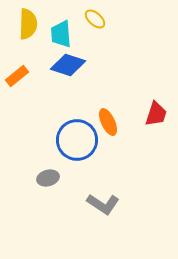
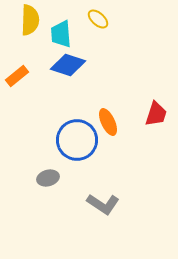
yellow ellipse: moved 3 px right
yellow semicircle: moved 2 px right, 4 px up
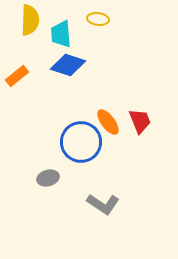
yellow ellipse: rotated 35 degrees counterclockwise
red trapezoid: moved 16 px left, 7 px down; rotated 40 degrees counterclockwise
orange ellipse: rotated 12 degrees counterclockwise
blue circle: moved 4 px right, 2 px down
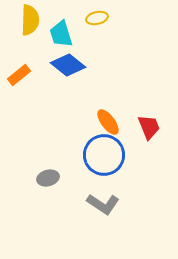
yellow ellipse: moved 1 px left, 1 px up; rotated 20 degrees counterclockwise
cyan trapezoid: rotated 12 degrees counterclockwise
blue diamond: rotated 20 degrees clockwise
orange rectangle: moved 2 px right, 1 px up
red trapezoid: moved 9 px right, 6 px down
blue circle: moved 23 px right, 13 px down
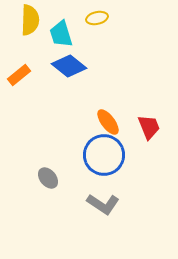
blue diamond: moved 1 px right, 1 px down
gray ellipse: rotated 65 degrees clockwise
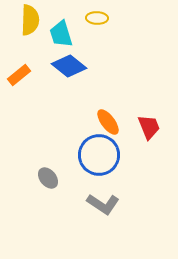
yellow ellipse: rotated 15 degrees clockwise
blue circle: moved 5 px left
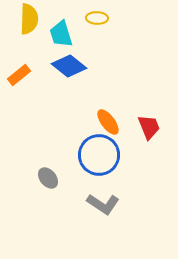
yellow semicircle: moved 1 px left, 1 px up
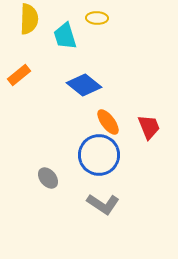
cyan trapezoid: moved 4 px right, 2 px down
blue diamond: moved 15 px right, 19 px down
